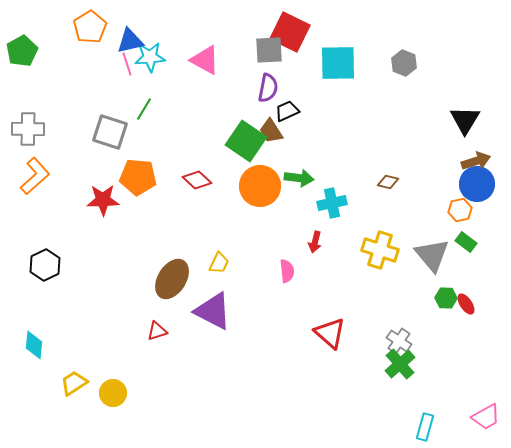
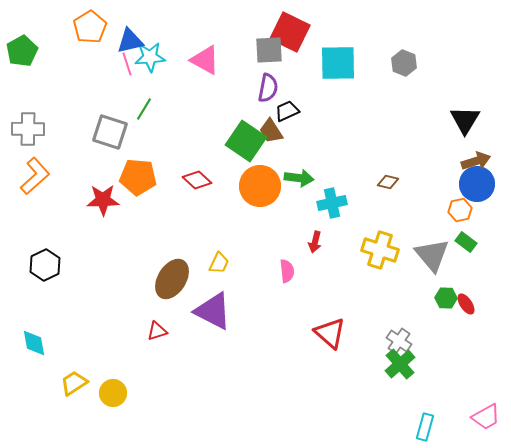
cyan diamond at (34, 345): moved 2 px up; rotated 16 degrees counterclockwise
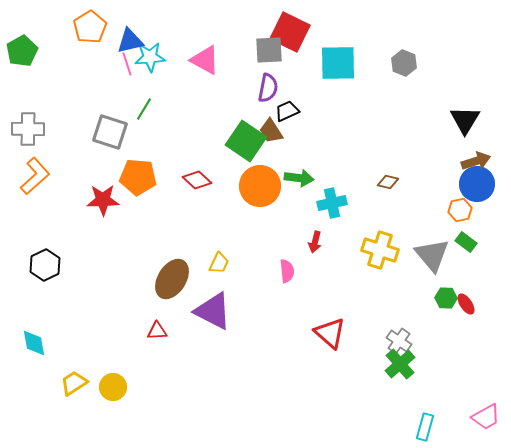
red triangle at (157, 331): rotated 15 degrees clockwise
yellow circle at (113, 393): moved 6 px up
